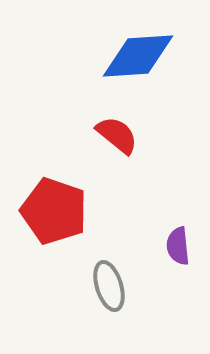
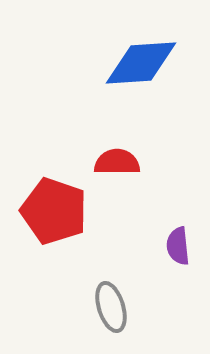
blue diamond: moved 3 px right, 7 px down
red semicircle: moved 27 px down; rotated 39 degrees counterclockwise
gray ellipse: moved 2 px right, 21 px down
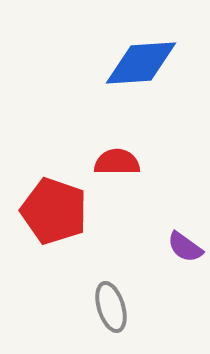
purple semicircle: moved 7 px right, 1 px down; rotated 48 degrees counterclockwise
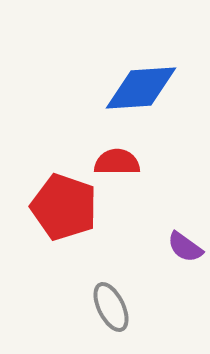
blue diamond: moved 25 px down
red pentagon: moved 10 px right, 4 px up
gray ellipse: rotated 9 degrees counterclockwise
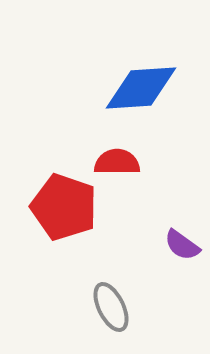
purple semicircle: moved 3 px left, 2 px up
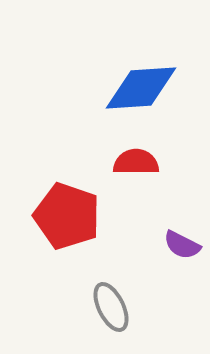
red semicircle: moved 19 px right
red pentagon: moved 3 px right, 9 px down
purple semicircle: rotated 9 degrees counterclockwise
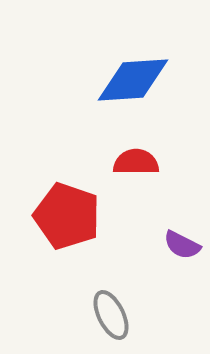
blue diamond: moved 8 px left, 8 px up
gray ellipse: moved 8 px down
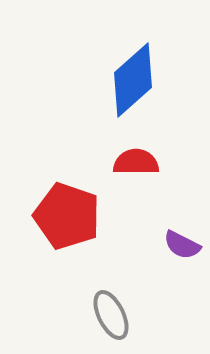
blue diamond: rotated 38 degrees counterclockwise
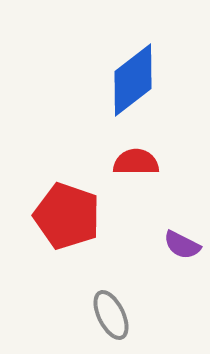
blue diamond: rotated 4 degrees clockwise
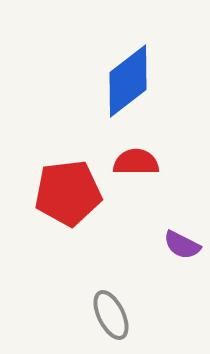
blue diamond: moved 5 px left, 1 px down
red pentagon: moved 1 px right, 23 px up; rotated 26 degrees counterclockwise
